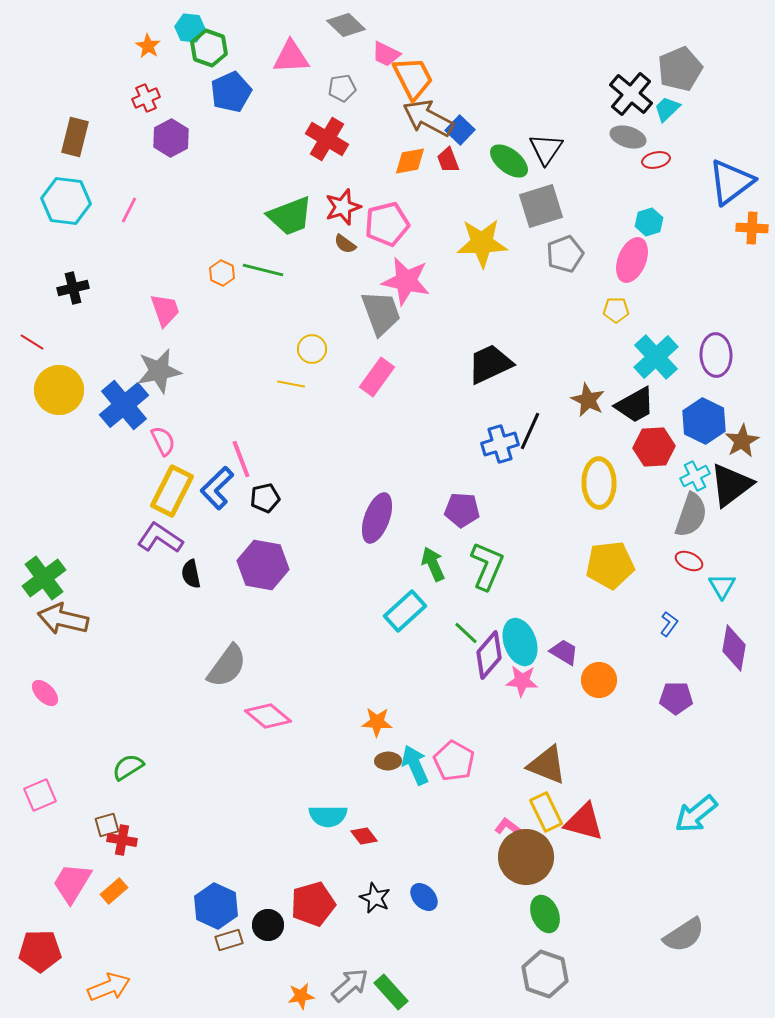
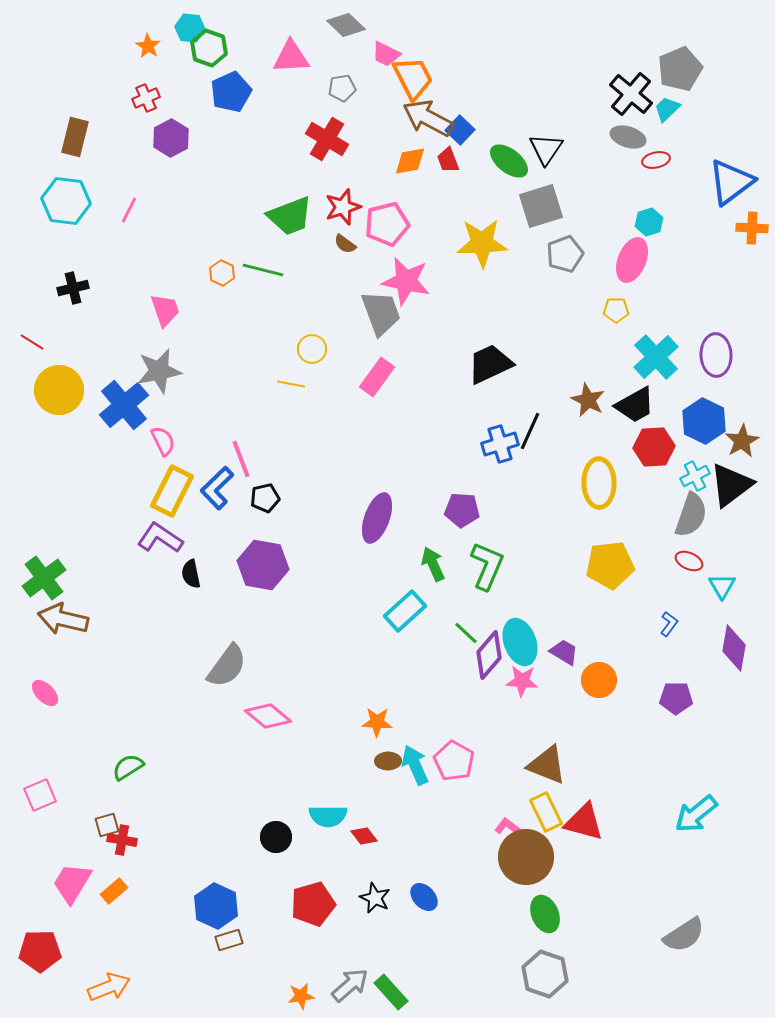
black circle at (268, 925): moved 8 px right, 88 px up
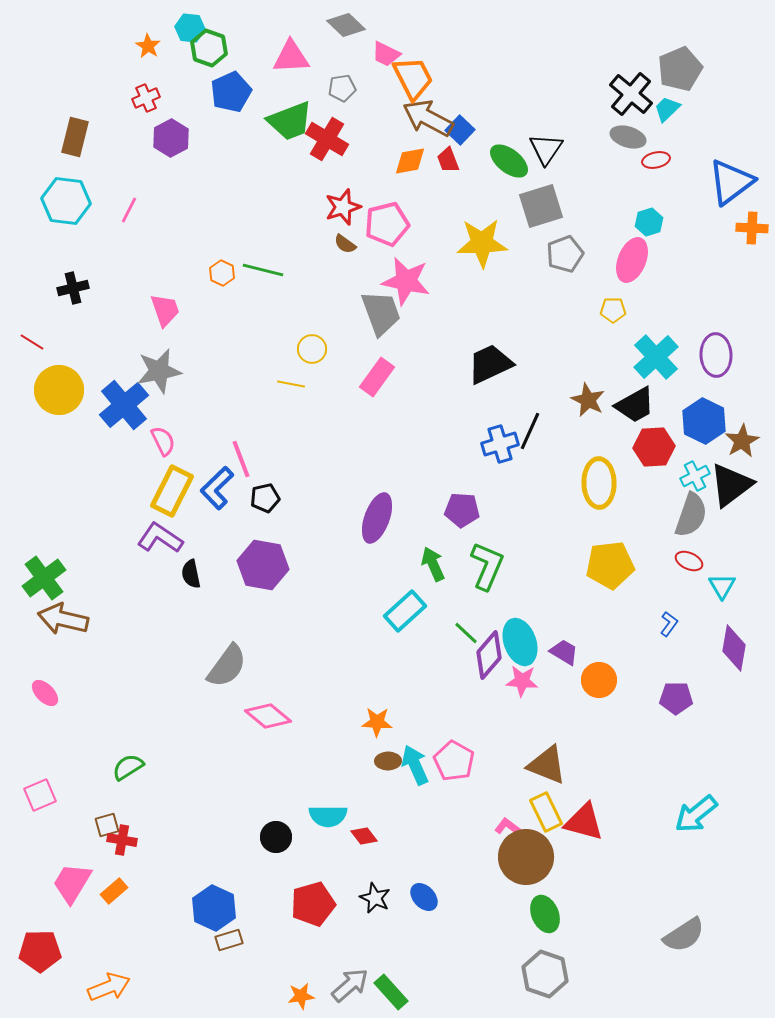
green trapezoid at (290, 216): moved 95 px up
yellow pentagon at (616, 310): moved 3 px left
blue hexagon at (216, 906): moved 2 px left, 2 px down
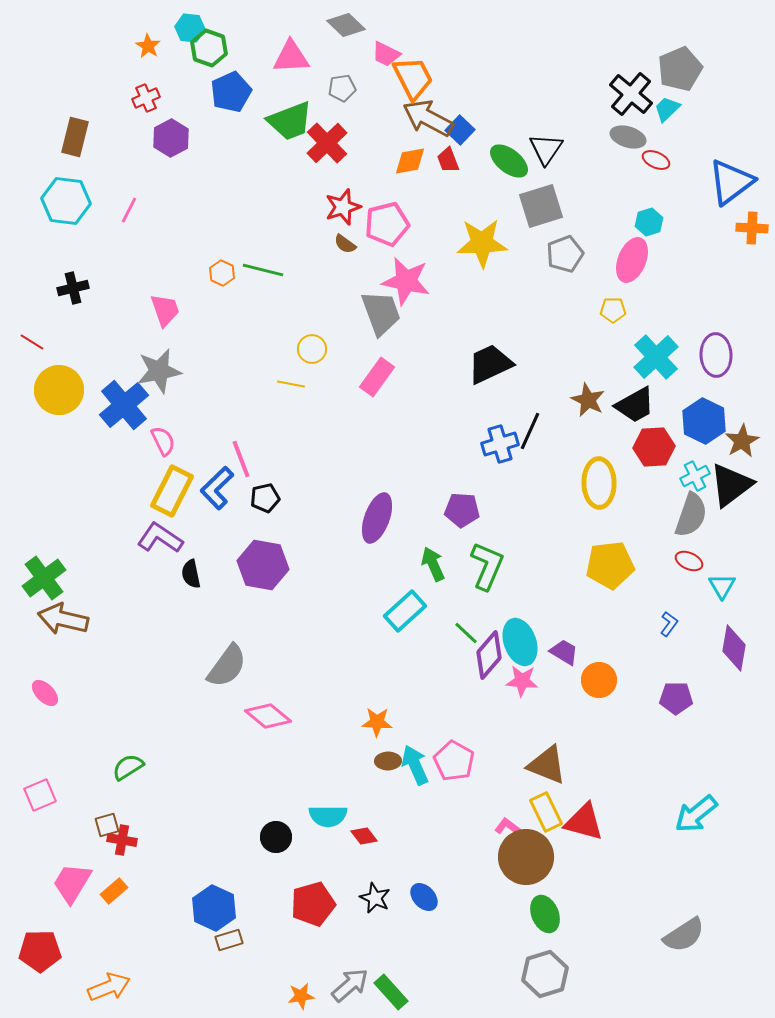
red cross at (327, 139): moved 4 px down; rotated 15 degrees clockwise
red ellipse at (656, 160): rotated 36 degrees clockwise
gray hexagon at (545, 974): rotated 24 degrees clockwise
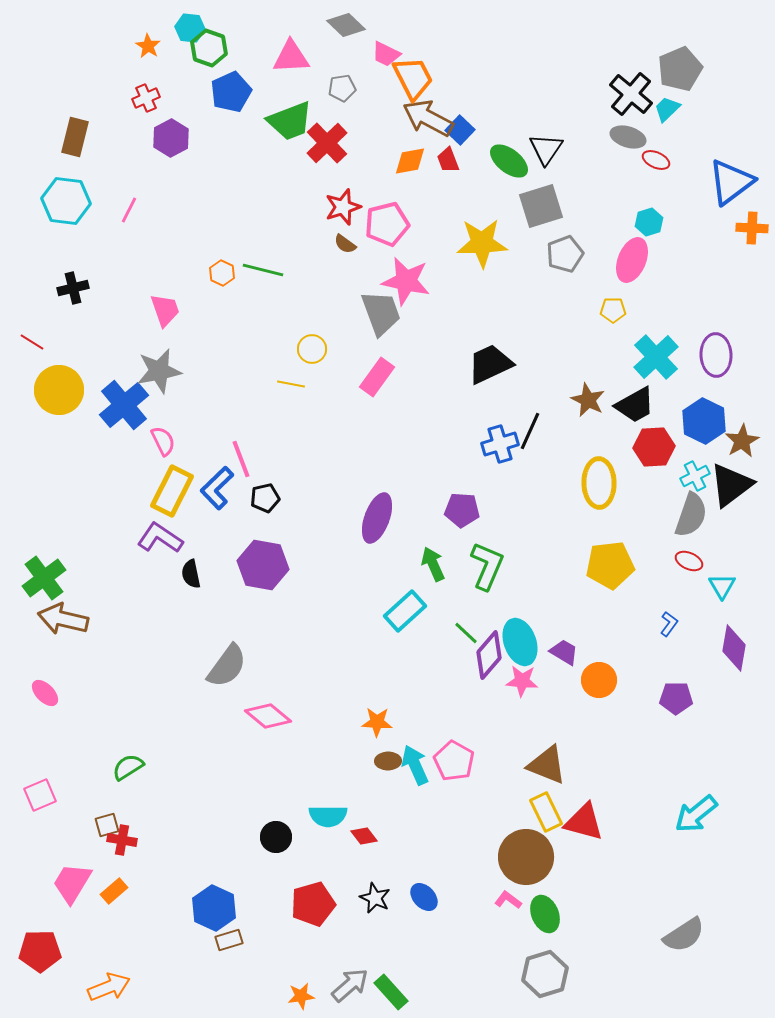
pink L-shape at (508, 827): moved 73 px down
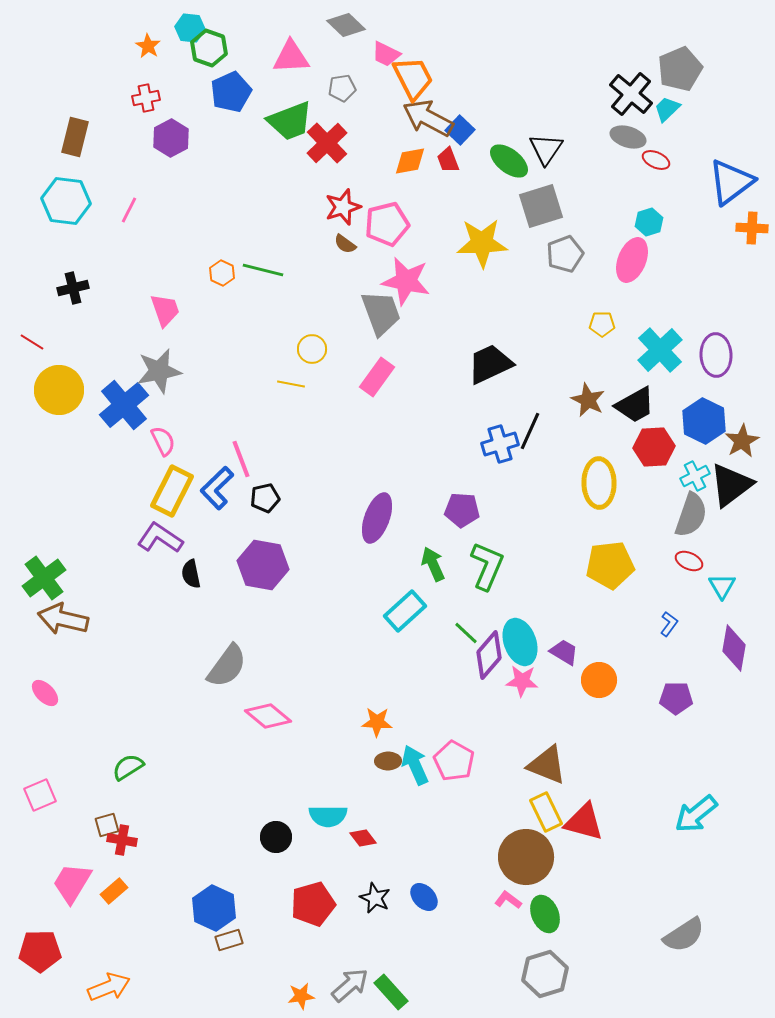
red cross at (146, 98): rotated 12 degrees clockwise
yellow pentagon at (613, 310): moved 11 px left, 14 px down
cyan cross at (656, 357): moved 4 px right, 7 px up
red diamond at (364, 836): moved 1 px left, 2 px down
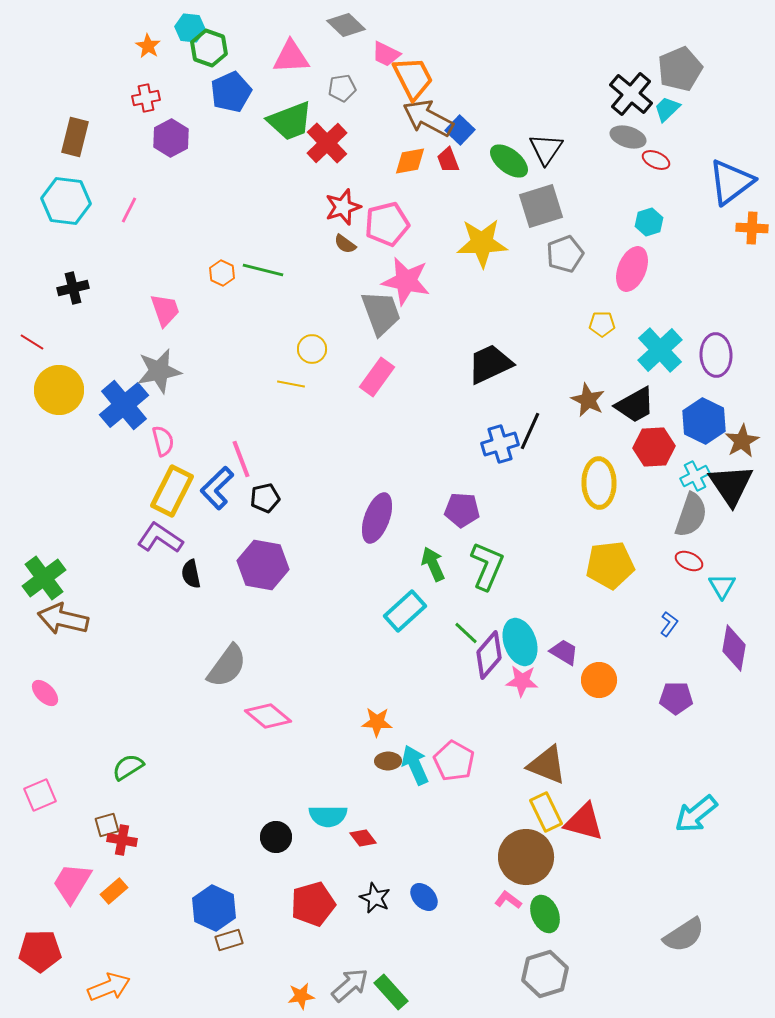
pink ellipse at (632, 260): moved 9 px down
pink semicircle at (163, 441): rotated 12 degrees clockwise
black triangle at (731, 485): rotated 27 degrees counterclockwise
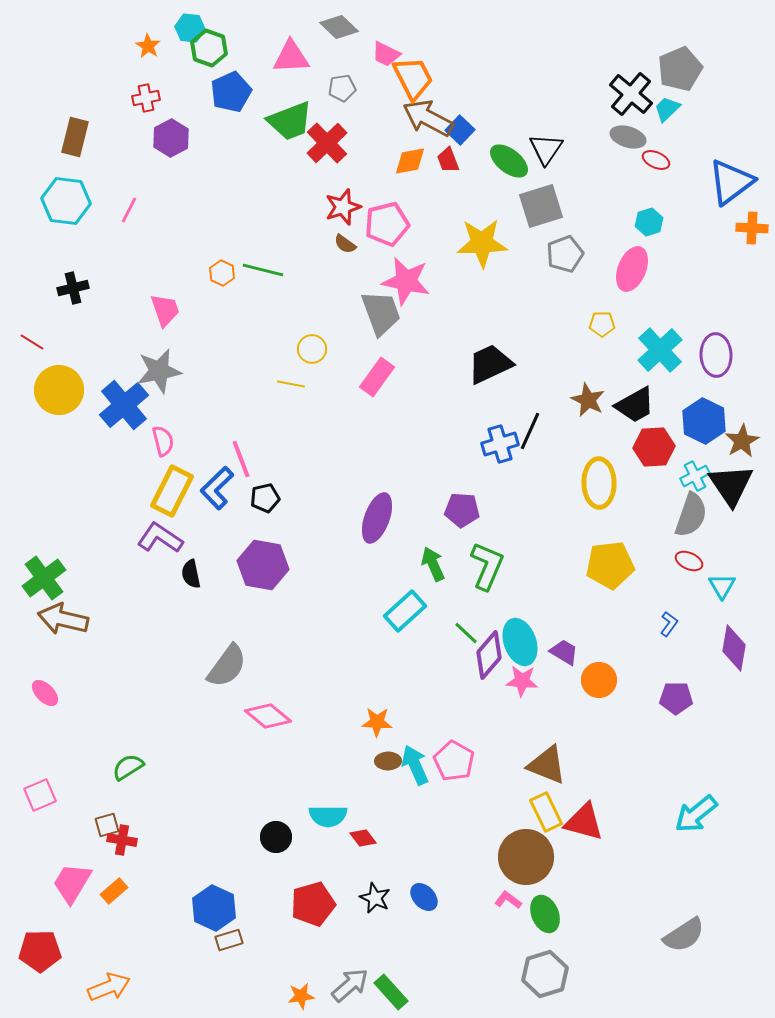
gray diamond at (346, 25): moved 7 px left, 2 px down
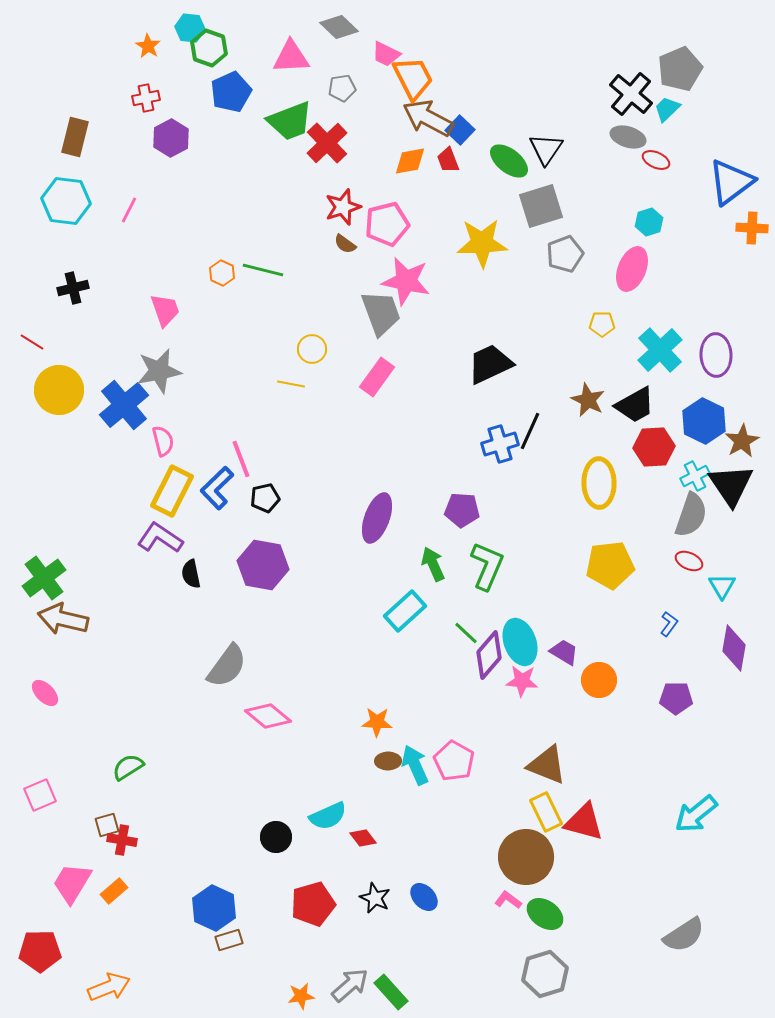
cyan semicircle at (328, 816): rotated 24 degrees counterclockwise
green ellipse at (545, 914): rotated 33 degrees counterclockwise
